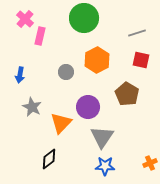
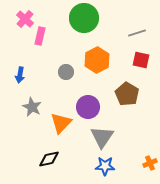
black diamond: rotated 25 degrees clockwise
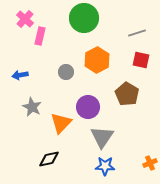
blue arrow: rotated 70 degrees clockwise
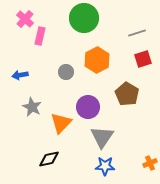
red square: moved 2 px right, 1 px up; rotated 30 degrees counterclockwise
